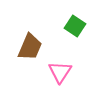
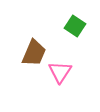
brown trapezoid: moved 4 px right, 6 px down
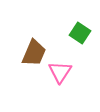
green square: moved 5 px right, 7 px down
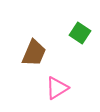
pink triangle: moved 3 px left, 16 px down; rotated 25 degrees clockwise
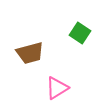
brown trapezoid: moved 4 px left; rotated 52 degrees clockwise
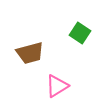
pink triangle: moved 2 px up
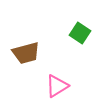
brown trapezoid: moved 4 px left
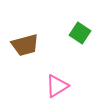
brown trapezoid: moved 1 px left, 8 px up
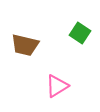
brown trapezoid: rotated 28 degrees clockwise
